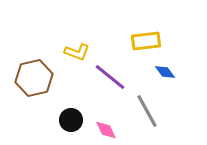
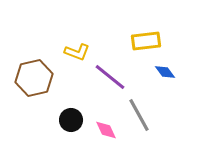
gray line: moved 8 px left, 4 px down
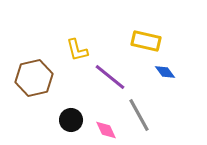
yellow rectangle: rotated 20 degrees clockwise
yellow L-shape: moved 2 px up; rotated 55 degrees clockwise
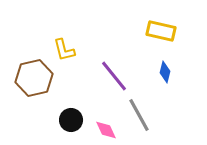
yellow rectangle: moved 15 px right, 10 px up
yellow L-shape: moved 13 px left
blue diamond: rotated 50 degrees clockwise
purple line: moved 4 px right, 1 px up; rotated 12 degrees clockwise
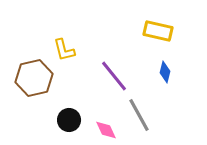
yellow rectangle: moved 3 px left
black circle: moved 2 px left
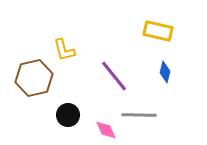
gray line: rotated 60 degrees counterclockwise
black circle: moved 1 px left, 5 px up
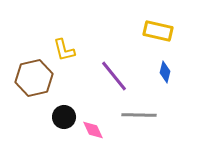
black circle: moved 4 px left, 2 px down
pink diamond: moved 13 px left
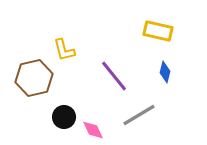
gray line: rotated 32 degrees counterclockwise
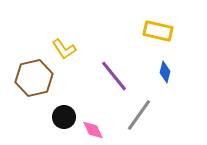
yellow L-shape: moved 1 px up; rotated 20 degrees counterclockwise
gray line: rotated 24 degrees counterclockwise
